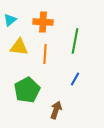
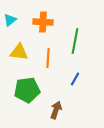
yellow triangle: moved 5 px down
orange line: moved 3 px right, 4 px down
green pentagon: rotated 20 degrees clockwise
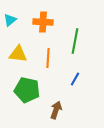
yellow triangle: moved 1 px left, 2 px down
green pentagon: rotated 20 degrees clockwise
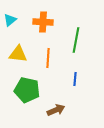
green line: moved 1 px right, 1 px up
blue line: rotated 24 degrees counterclockwise
brown arrow: rotated 48 degrees clockwise
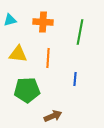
cyan triangle: rotated 24 degrees clockwise
green line: moved 4 px right, 8 px up
green pentagon: rotated 15 degrees counterclockwise
brown arrow: moved 3 px left, 6 px down
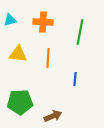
green pentagon: moved 7 px left, 12 px down
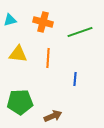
orange cross: rotated 12 degrees clockwise
green line: rotated 60 degrees clockwise
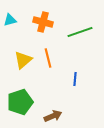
yellow triangle: moved 5 px right, 6 px down; rotated 48 degrees counterclockwise
orange line: rotated 18 degrees counterclockwise
green pentagon: rotated 15 degrees counterclockwise
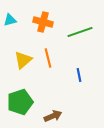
blue line: moved 4 px right, 4 px up; rotated 16 degrees counterclockwise
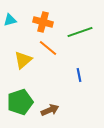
orange line: moved 10 px up; rotated 36 degrees counterclockwise
brown arrow: moved 3 px left, 6 px up
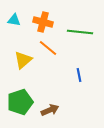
cyan triangle: moved 4 px right; rotated 24 degrees clockwise
green line: rotated 25 degrees clockwise
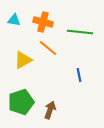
yellow triangle: rotated 12 degrees clockwise
green pentagon: moved 1 px right
brown arrow: rotated 48 degrees counterclockwise
